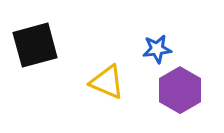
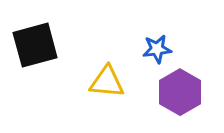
yellow triangle: rotated 18 degrees counterclockwise
purple hexagon: moved 2 px down
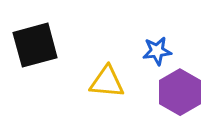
blue star: moved 2 px down
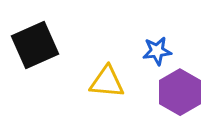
black square: rotated 9 degrees counterclockwise
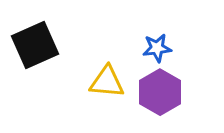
blue star: moved 3 px up
purple hexagon: moved 20 px left
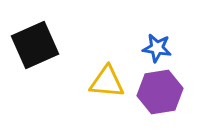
blue star: rotated 16 degrees clockwise
purple hexagon: rotated 21 degrees clockwise
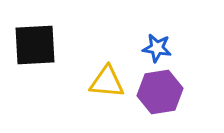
black square: rotated 21 degrees clockwise
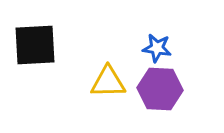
yellow triangle: moved 1 px right; rotated 6 degrees counterclockwise
purple hexagon: moved 3 px up; rotated 12 degrees clockwise
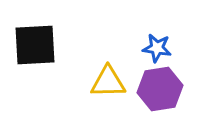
purple hexagon: rotated 12 degrees counterclockwise
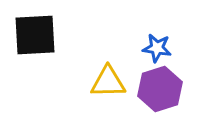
black square: moved 10 px up
purple hexagon: rotated 9 degrees counterclockwise
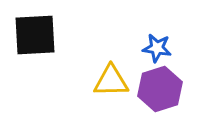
yellow triangle: moved 3 px right, 1 px up
